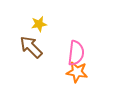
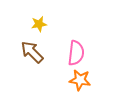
brown arrow: moved 1 px right, 5 px down
orange star: moved 3 px right, 8 px down
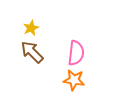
yellow star: moved 8 px left, 4 px down; rotated 14 degrees counterclockwise
orange star: moved 6 px left
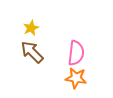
orange star: moved 2 px right, 2 px up
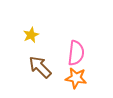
yellow star: moved 7 px down
brown arrow: moved 8 px right, 15 px down
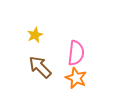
yellow star: moved 4 px right
orange star: rotated 15 degrees clockwise
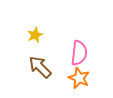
pink semicircle: moved 3 px right
orange star: moved 3 px right
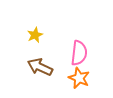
brown arrow: rotated 20 degrees counterclockwise
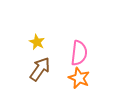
yellow star: moved 2 px right, 7 px down; rotated 21 degrees counterclockwise
brown arrow: moved 2 px down; rotated 100 degrees clockwise
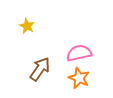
yellow star: moved 10 px left, 16 px up
pink semicircle: rotated 110 degrees counterclockwise
